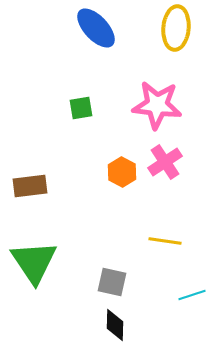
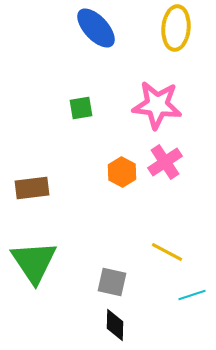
brown rectangle: moved 2 px right, 2 px down
yellow line: moved 2 px right, 11 px down; rotated 20 degrees clockwise
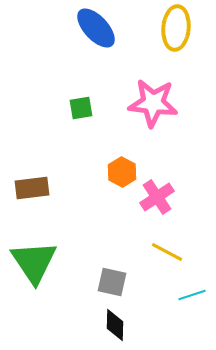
pink star: moved 4 px left, 2 px up
pink cross: moved 8 px left, 35 px down
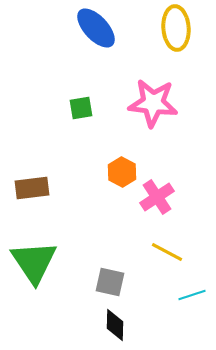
yellow ellipse: rotated 9 degrees counterclockwise
gray square: moved 2 px left
